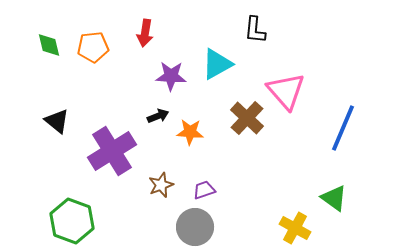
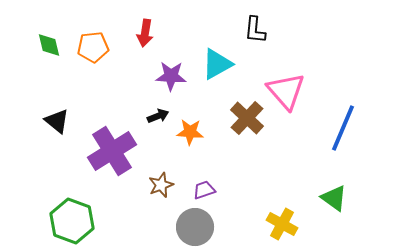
yellow cross: moved 13 px left, 4 px up
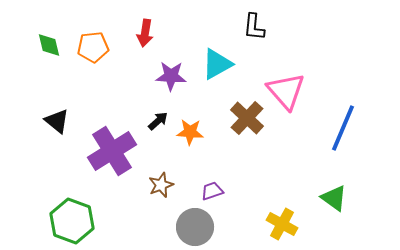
black L-shape: moved 1 px left, 3 px up
black arrow: moved 5 px down; rotated 20 degrees counterclockwise
purple trapezoid: moved 8 px right, 1 px down
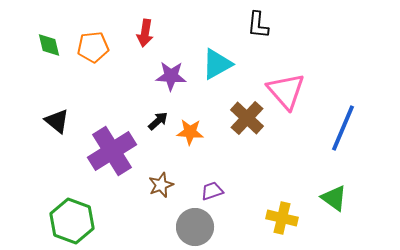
black L-shape: moved 4 px right, 2 px up
yellow cross: moved 6 px up; rotated 16 degrees counterclockwise
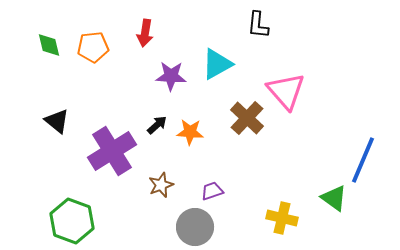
black arrow: moved 1 px left, 4 px down
blue line: moved 20 px right, 32 px down
